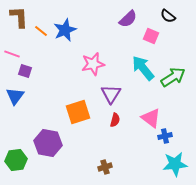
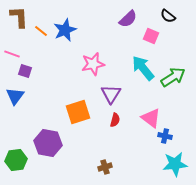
blue cross: rotated 24 degrees clockwise
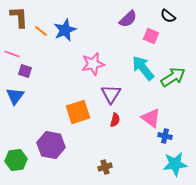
purple hexagon: moved 3 px right, 2 px down
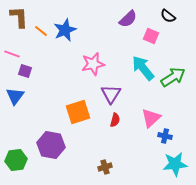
pink triangle: rotated 40 degrees clockwise
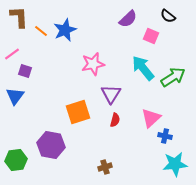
pink line: rotated 56 degrees counterclockwise
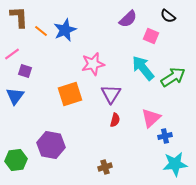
orange square: moved 8 px left, 18 px up
blue cross: rotated 24 degrees counterclockwise
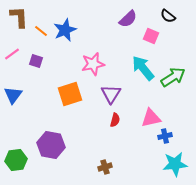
purple square: moved 11 px right, 10 px up
blue triangle: moved 2 px left, 1 px up
pink triangle: rotated 30 degrees clockwise
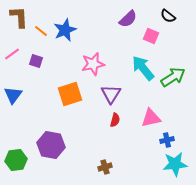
blue cross: moved 2 px right, 4 px down
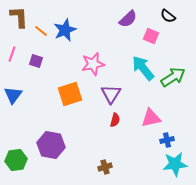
pink line: rotated 35 degrees counterclockwise
